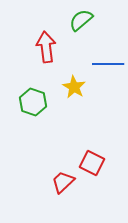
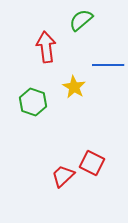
blue line: moved 1 px down
red trapezoid: moved 6 px up
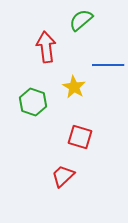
red square: moved 12 px left, 26 px up; rotated 10 degrees counterclockwise
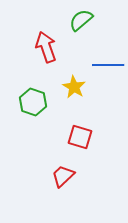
red arrow: rotated 12 degrees counterclockwise
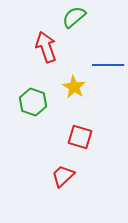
green semicircle: moved 7 px left, 3 px up
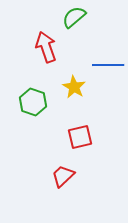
red square: rotated 30 degrees counterclockwise
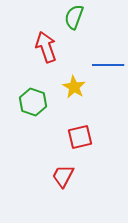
green semicircle: rotated 30 degrees counterclockwise
red trapezoid: rotated 20 degrees counterclockwise
